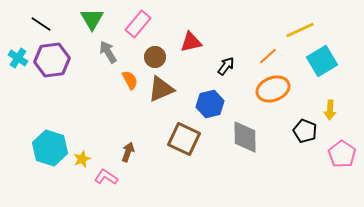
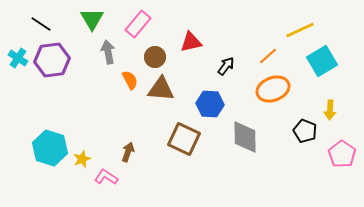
gray arrow: rotated 20 degrees clockwise
brown triangle: rotated 28 degrees clockwise
blue hexagon: rotated 16 degrees clockwise
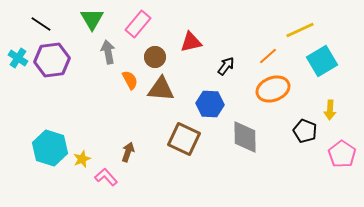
pink L-shape: rotated 15 degrees clockwise
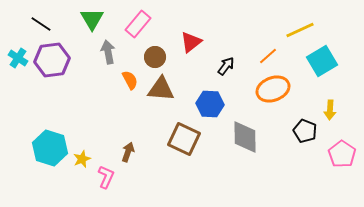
red triangle: rotated 25 degrees counterclockwise
pink L-shape: rotated 65 degrees clockwise
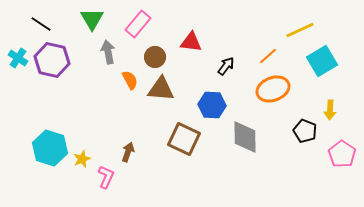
red triangle: rotated 45 degrees clockwise
purple hexagon: rotated 20 degrees clockwise
blue hexagon: moved 2 px right, 1 px down
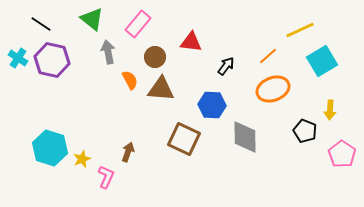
green triangle: rotated 20 degrees counterclockwise
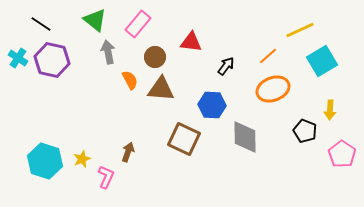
green triangle: moved 3 px right, 1 px down
cyan hexagon: moved 5 px left, 13 px down
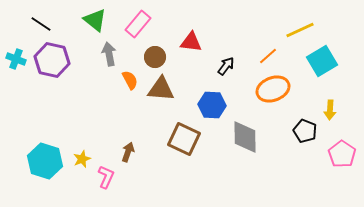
gray arrow: moved 1 px right, 2 px down
cyan cross: moved 2 px left, 1 px down; rotated 12 degrees counterclockwise
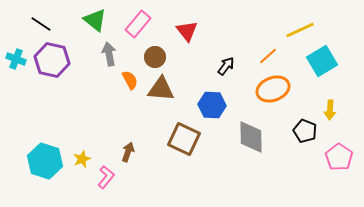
red triangle: moved 4 px left, 11 px up; rotated 45 degrees clockwise
gray diamond: moved 6 px right
pink pentagon: moved 3 px left, 3 px down
pink L-shape: rotated 15 degrees clockwise
